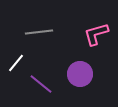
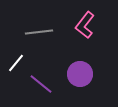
pink L-shape: moved 11 px left, 9 px up; rotated 36 degrees counterclockwise
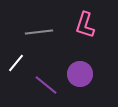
pink L-shape: rotated 20 degrees counterclockwise
purple line: moved 5 px right, 1 px down
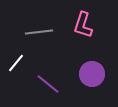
pink L-shape: moved 2 px left
purple circle: moved 12 px right
purple line: moved 2 px right, 1 px up
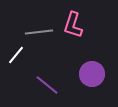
pink L-shape: moved 10 px left
white line: moved 8 px up
purple line: moved 1 px left, 1 px down
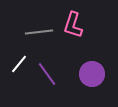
white line: moved 3 px right, 9 px down
purple line: moved 11 px up; rotated 15 degrees clockwise
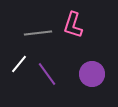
gray line: moved 1 px left, 1 px down
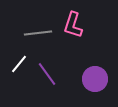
purple circle: moved 3 px right, 5 px down
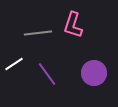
white line: moved 5 px left; rotated 18 degrees clockwise
purple circle: moved 1 px left, 6 px up
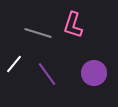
gray line: rotated 24 degrees clockwise
white line: rotated 18 degrees counterclockwise
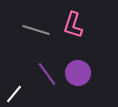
gray line: moved 2 px left, 3 px up
white line: moved 30 px down
purple circle: moved 16 px left
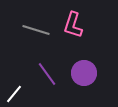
purple circle: moved 6 px right
